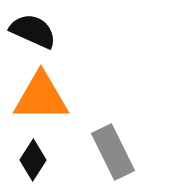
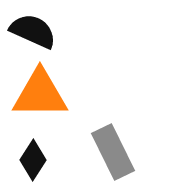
orange triangle: moved 1 px left, 3 px up
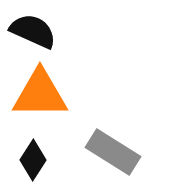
gray rectangle: rotated 32 degrees counterclockwise
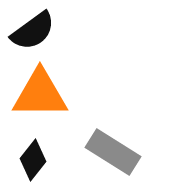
black semicircle: rotated 120 degrees clockwise
black diamond: rotated 6 degrees clockwise
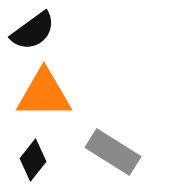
orange triangle: moved 4 px right
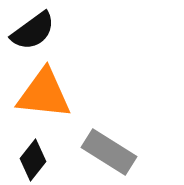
orange triangle: rotated 6 degrees clockwise
gray rectangle: moved 4 px left
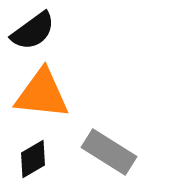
orange triangle: moved 2 px left
black diamond: moved 1 px up; rotated 21 degrees clockwise
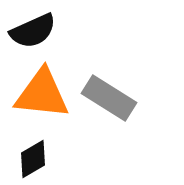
black semicircle: rotated 12 degrees clockwise
gray rectangle: moved 54 px up
